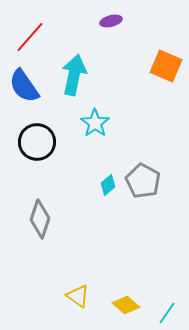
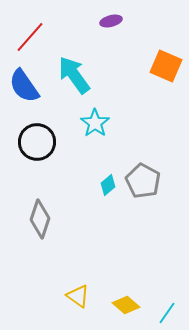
cyan arrow: rotated 48 degrees counterclockwise
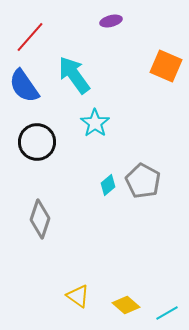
cyan line: rotated 25 degrees clockwise
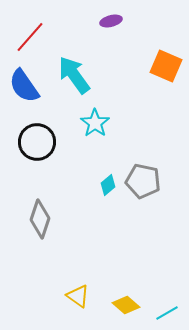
gray pentagon: rotated 16 degrees counterclockwise
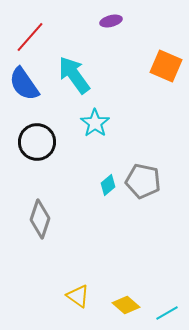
blue semicircle: moved 2 px up
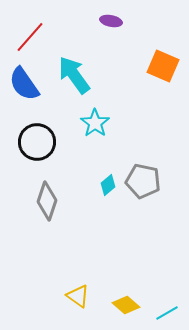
purple ellipse: rotated 25 degrees clockwise
orange square: moved 3 px left
gray diamond: moved 7 px right, 18 px up
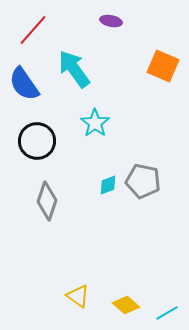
red line: moved 3 px right, 7 px up
cyan arrow: moved 6 px up
black circle: moved 1 px up
cyan diamond: rotated 20 degrees clockwise
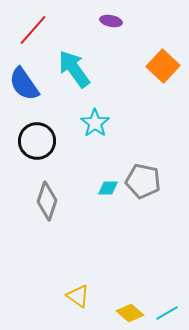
orange square: rotated 20 degrees clockwise
cyan diamond: moved 3 px down; rotated 20 degrees clockwise
yellow diamond: moved 4 px right, 8 px down
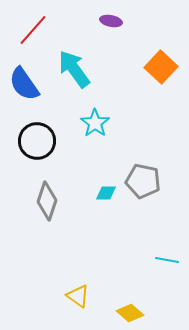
orange square: moved 2 px left, 1 px down
cyan diamond: moved 2 px left, 5 px down
cyan line: moved 53 px up; rotated 40 degrees clockwise
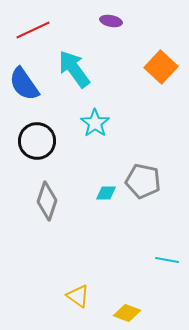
red line: rotated 24 degrees clockwise
yellow diamond: moved 3 px left; rotated 20 degrees counterclockwise
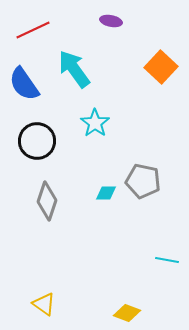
yellow triangle: moved 34 px left, 8 px down
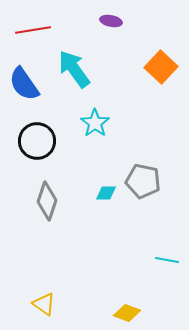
red line: rotated 16 degrees clockwise
